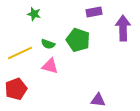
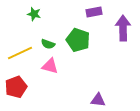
red pentagon: moved 2 px up
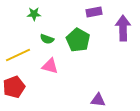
green star: rotated 16 degrees counterclockwise
green pentagon: rotated 10 degrees clockwise
green semicircle: moved 1 px left, 5 px up
yellow line: moved 2 px left, 2 px down
red pentagon: moved 2 px left
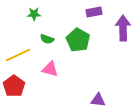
pink triangle: moved 3 px down
red pentagon: moved 1 px up; rotated 15 degrees counterclockwise
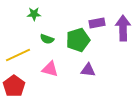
purple rectangle: moved 3 px right, 11 px down
green pentagon: rotated 25 degrees clockwise
purple triangle: moved 10 px left, 30 px up
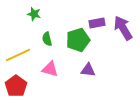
green star: rotated 16 degrees clockwise
purple arrow: rotated 30 degrees counterclockwise
green semicircle: rotated 56 degrees clockwise
red pentagon: moved 2 px right
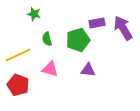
red pentagon: moved 2 px right, 1 px up; rotated 15 degrees counterclockwise
